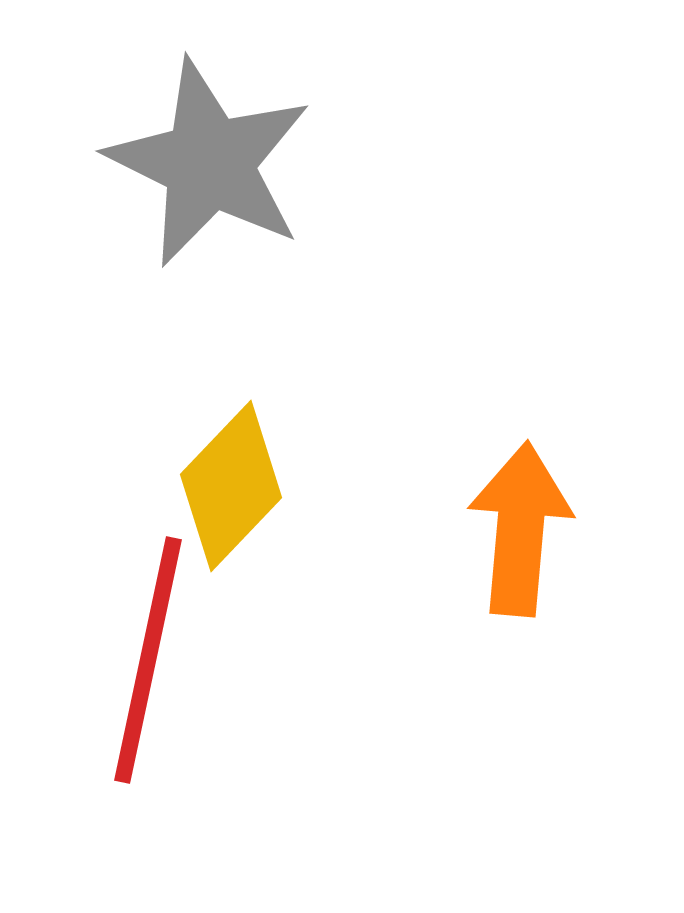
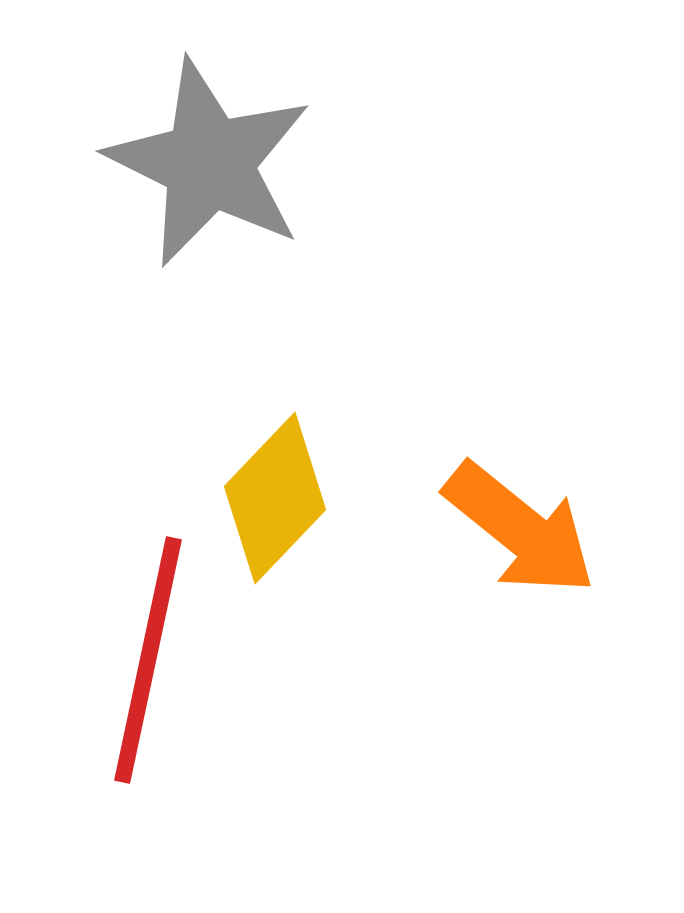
yellow diamond: moved 44 px right, 12 px down
orange arrow: rotated 124 degrees clockwise
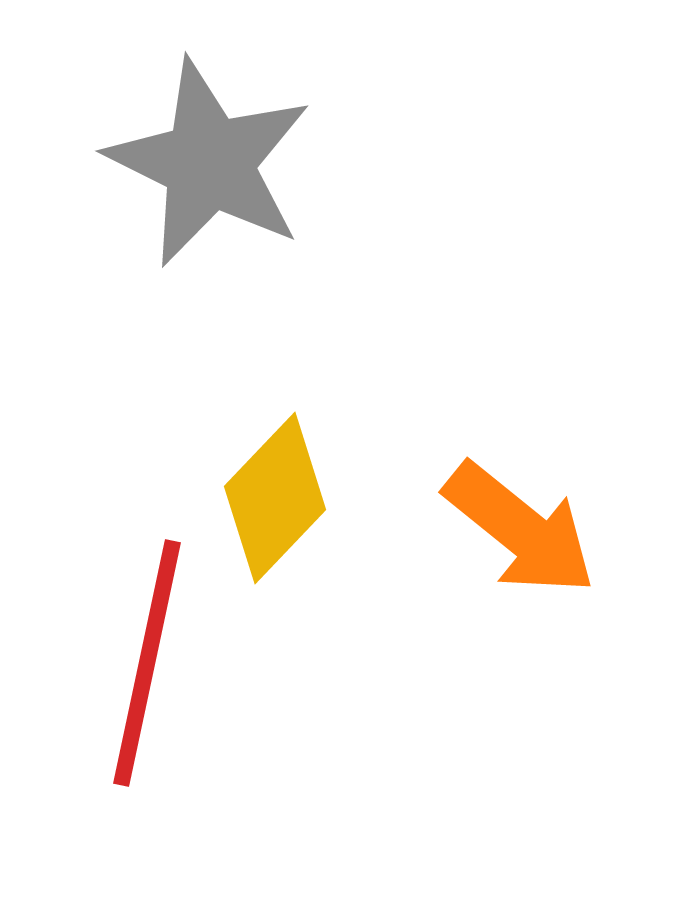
red line: moved 1 px left, 3 px down
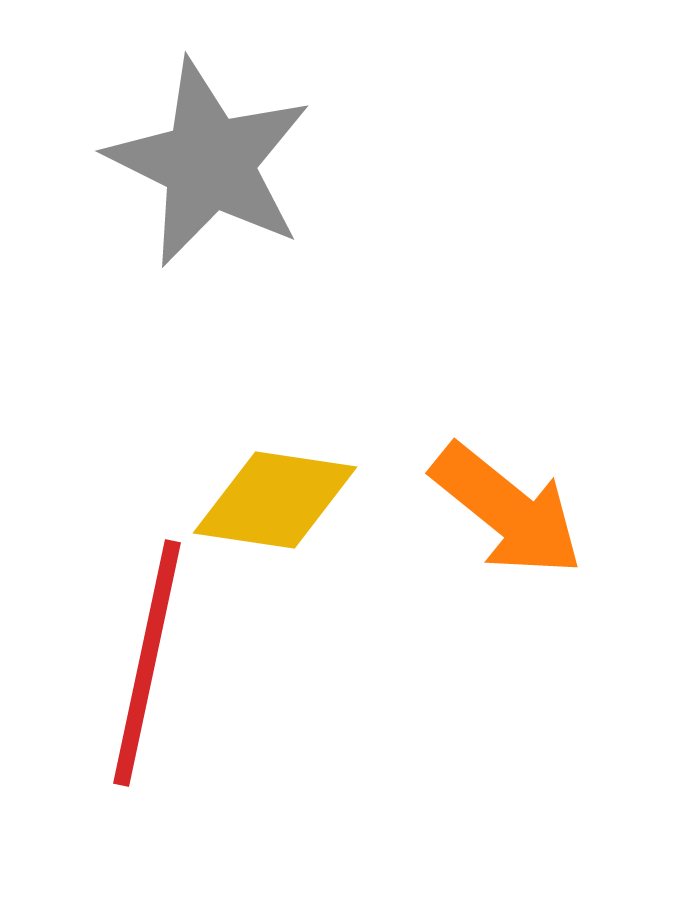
yellow diamond: moved 2 px down; rotated 55 degrees clockwise
orange arrow: moved 13 px left, 19 px up
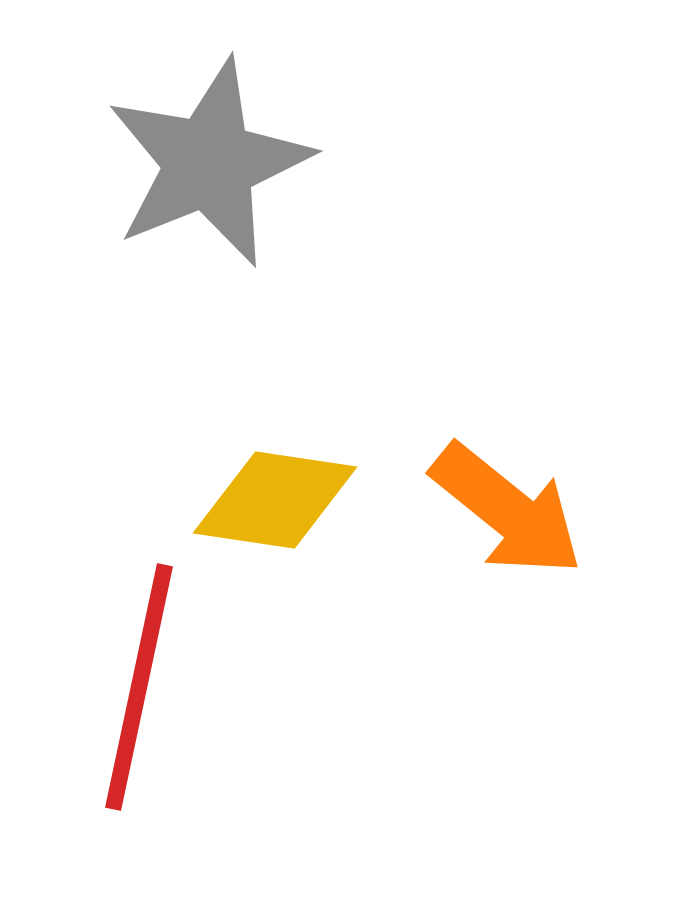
gray star: rotated 24 degrees clockwise
red line: moved 8 px left, 24 px down
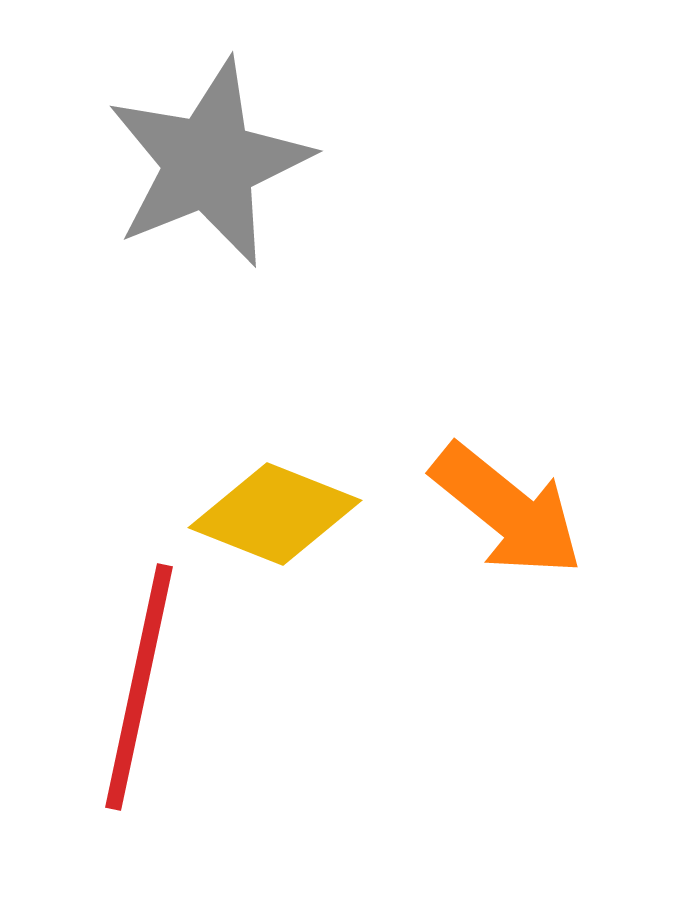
yellow diamond: moved 14 px down; rotated 13 degrees clockwise
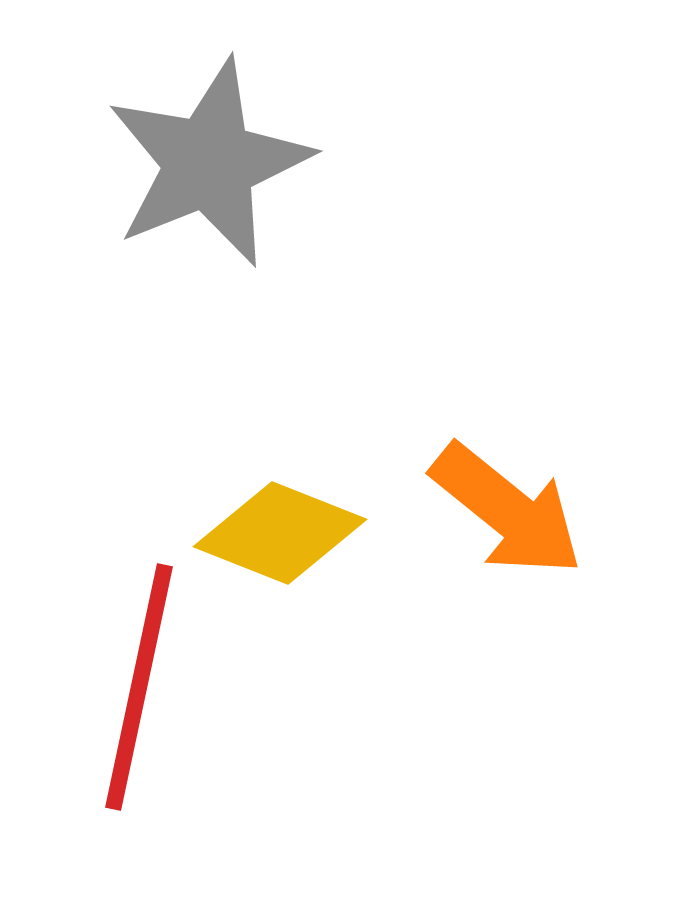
yellow diamond: moved 5 px right, 19 px down
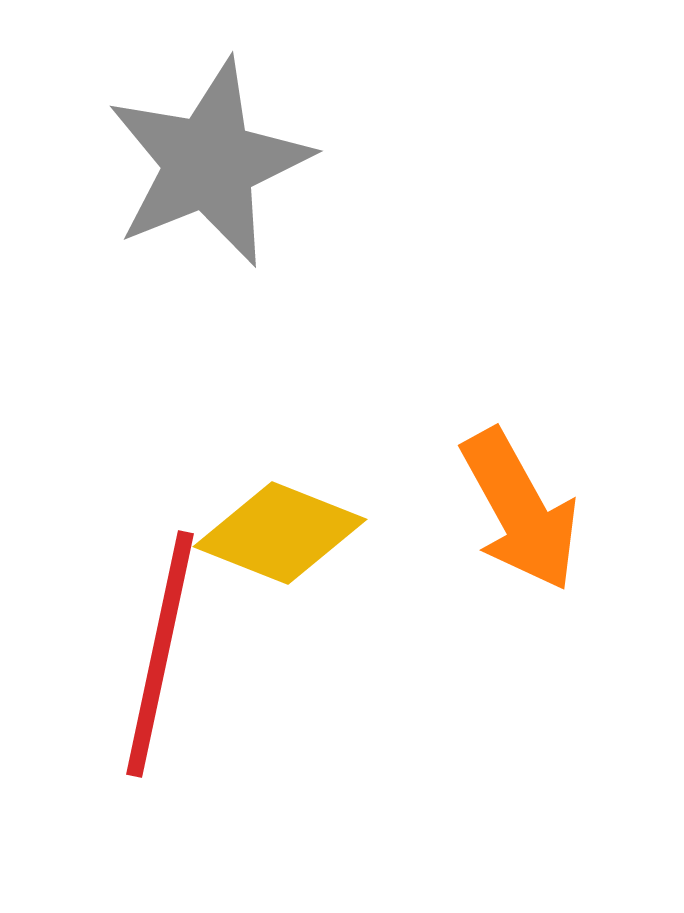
orange arrow: moved 13 px right; rotated 22 degrees clockwise
red line: moved 21 px right, 33 px up
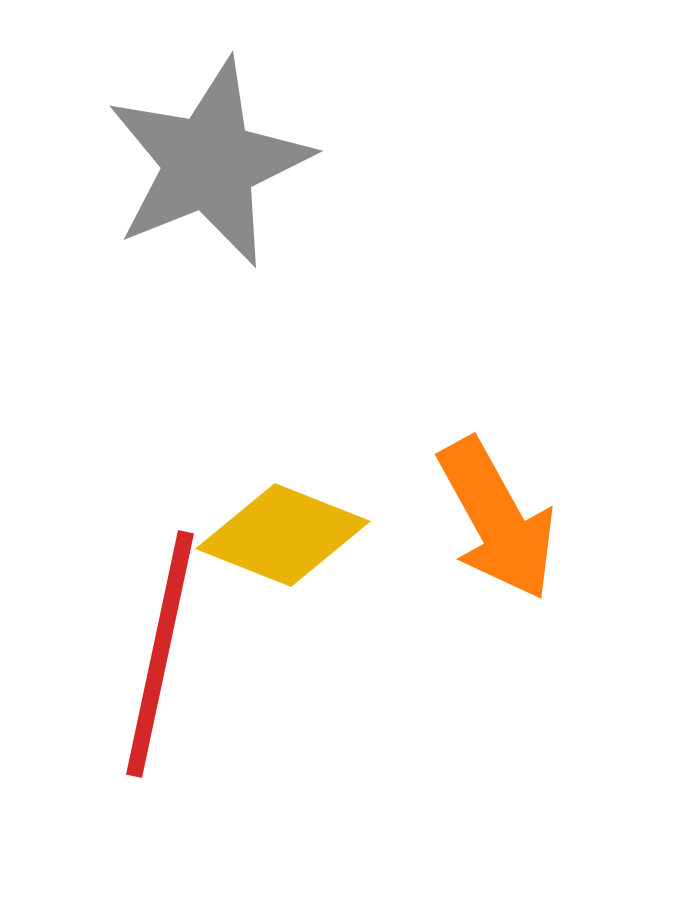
orange arrow: moved 23 px left, 9 px down
yellow diamond: moved 3 px right, 2 px down
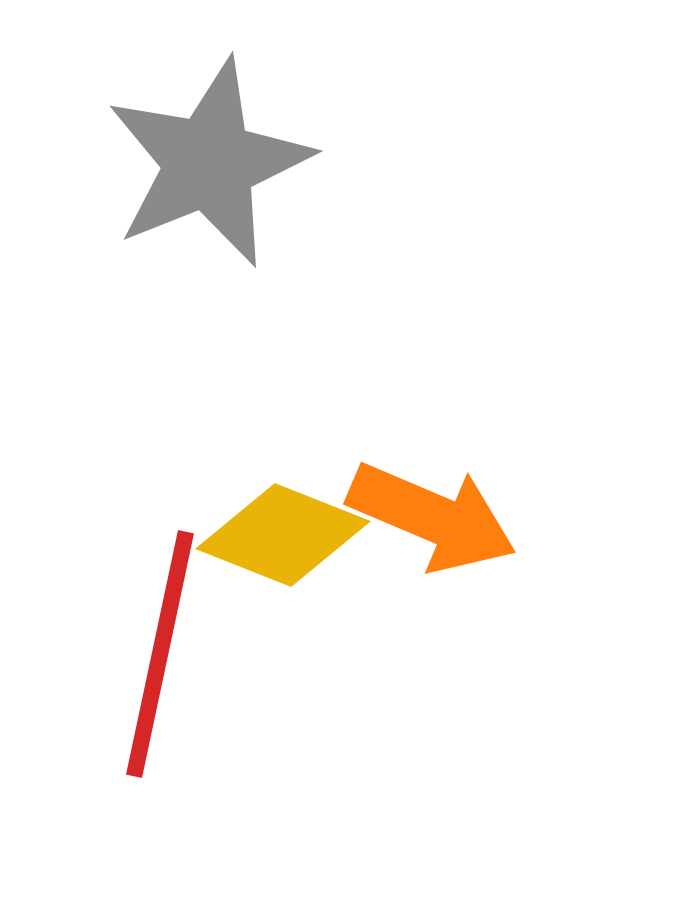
orange arrow: moved 65 px left, 2 px up; rotated 38 degrees counterclockwise
